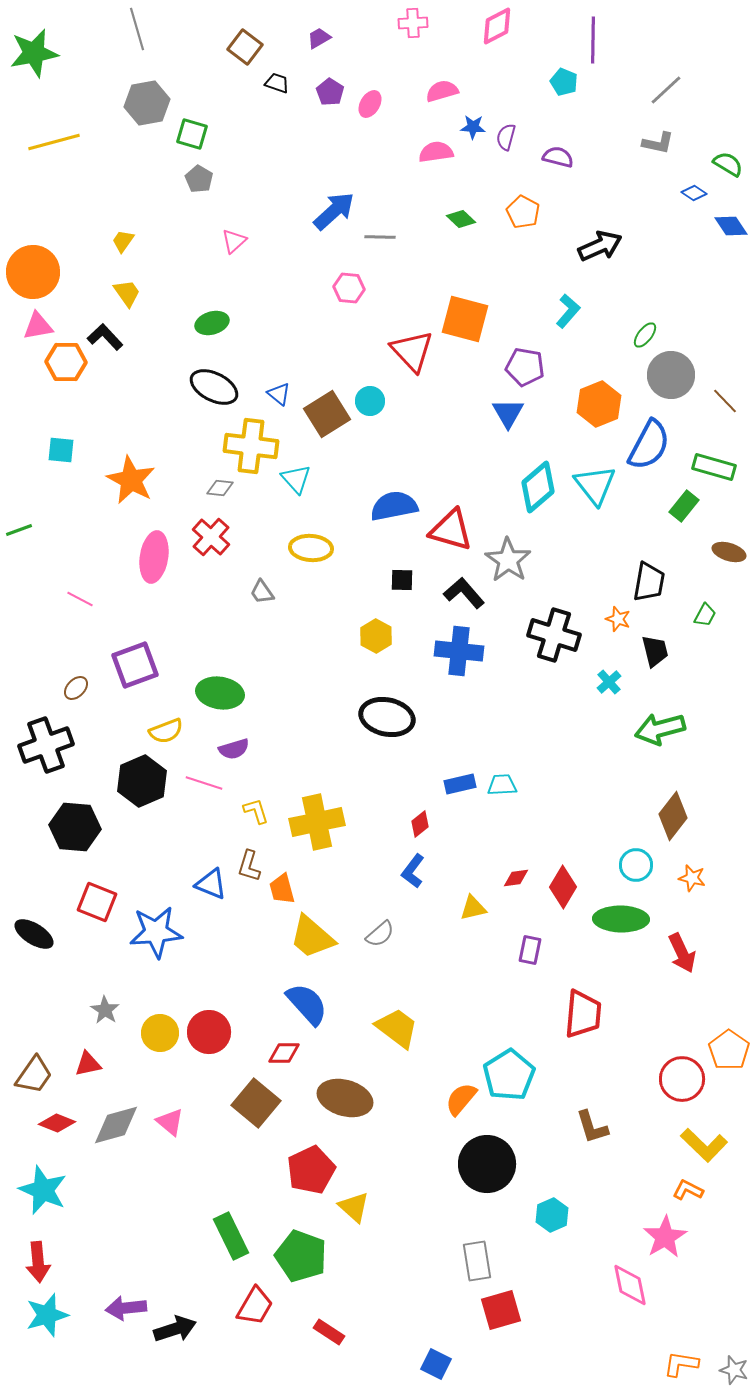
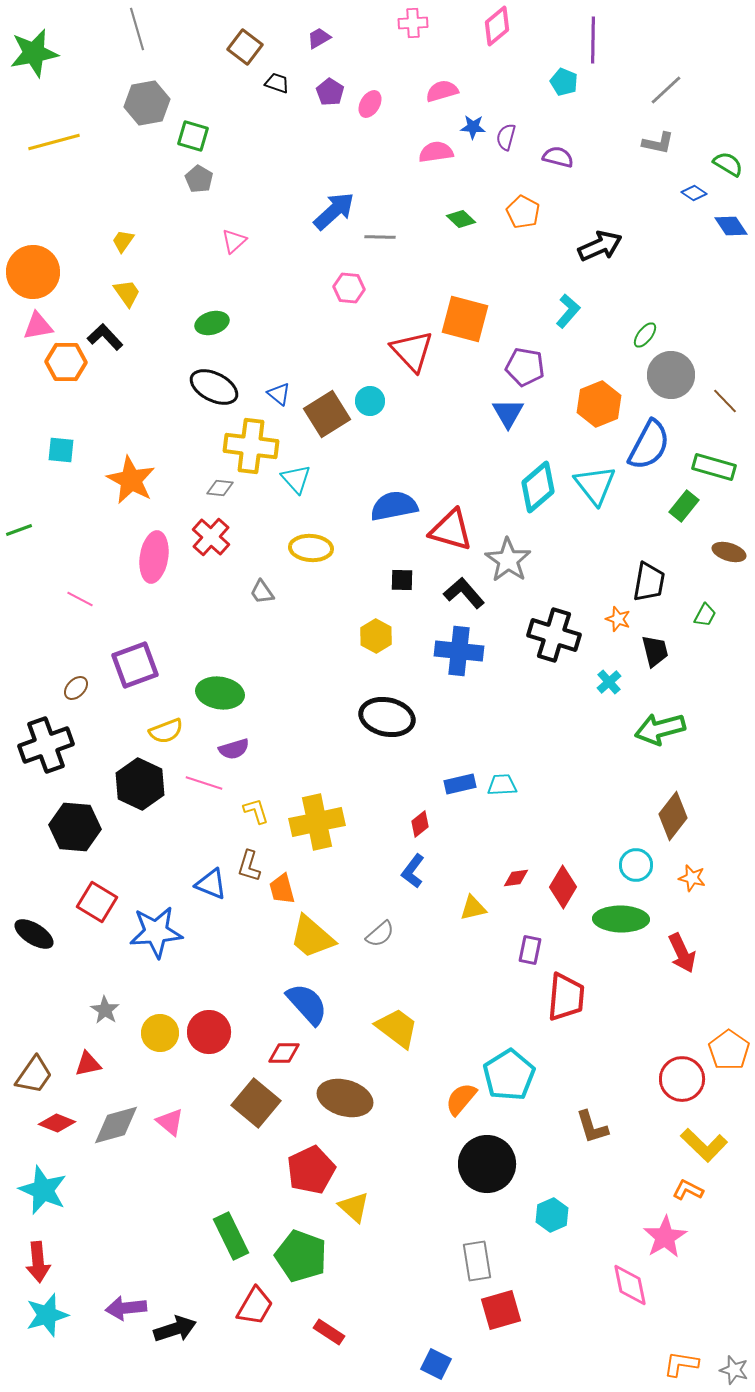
pink diamond at (497, 26): rotated 12 degrees counterclockwise
green square at (192, 134): moved 1 px right, 2 px down
black hexagon at (142, 781): moved 2 px left, 3 px down; rotated 12 degrees counterclockwise
red square at (97, 902): rotated 9 degrees clockwise
red trapezoid at (583, 1014): moved 17 px left, 17 px up
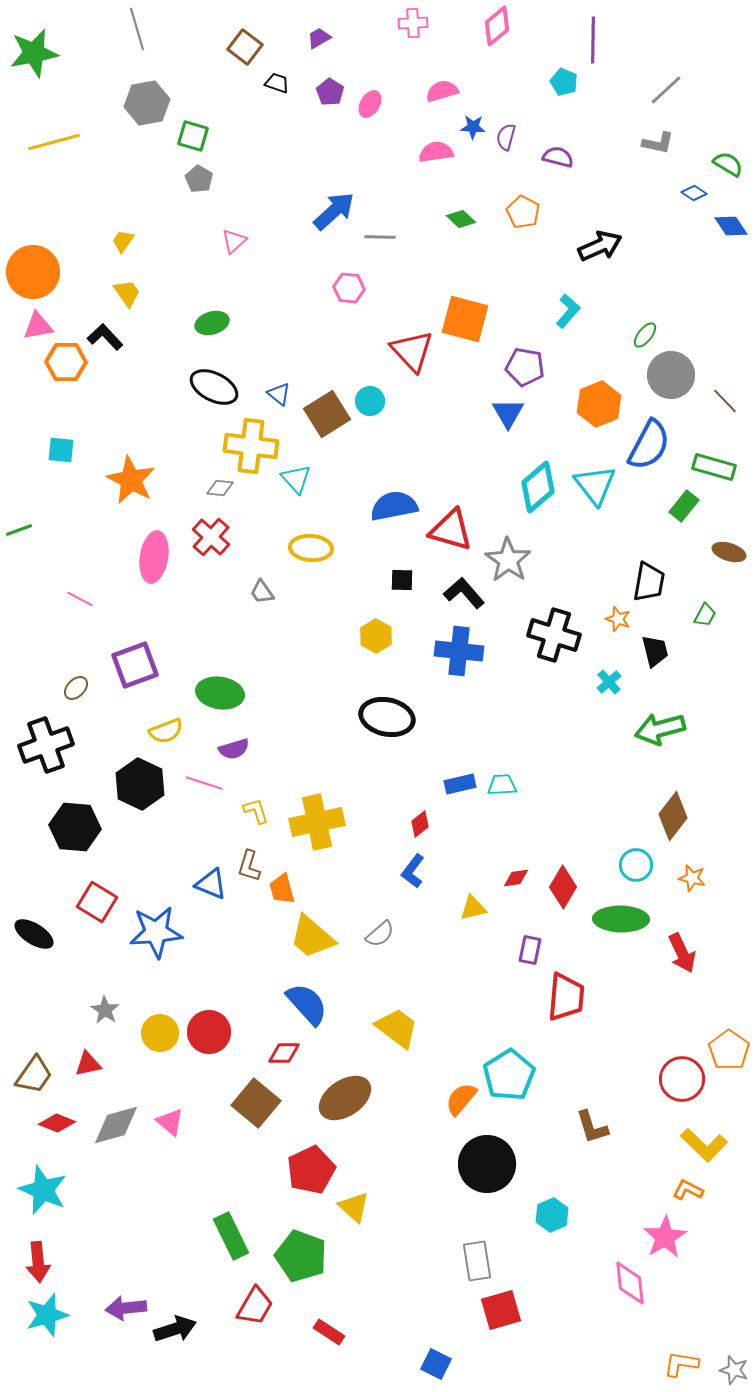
brown ellipse at (345, 1098): rotated 50 degrees counterclockwise
pink diamond at (630, 1285): moved 2 px up; rotated 6 degrees clockwise
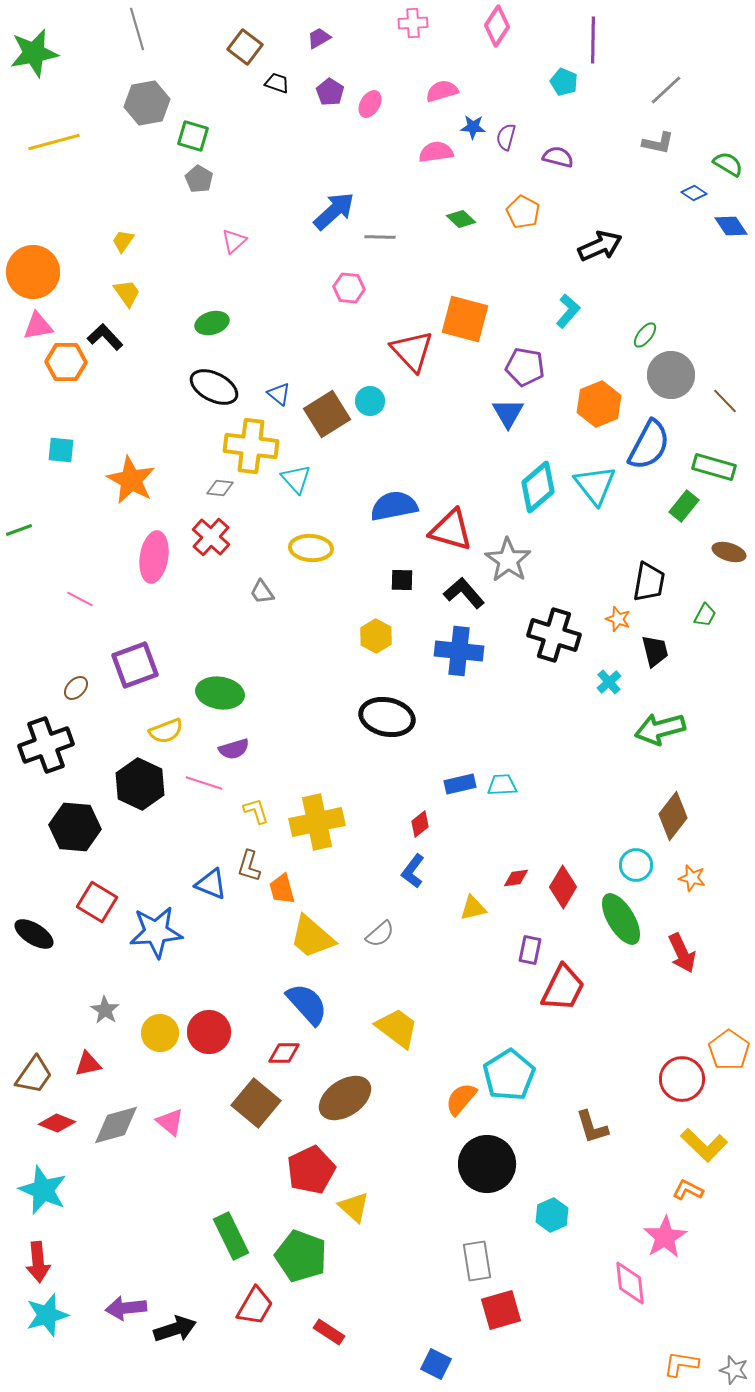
pink diamond at (497, 26): rotated 18 degrees counterclockwise
green ellipse at (621, 919): rotated 58 degrees clockwise
red trapezoid at (566, 997): moved 3 px left, 9 px up; rotated 21 degrees clockwise
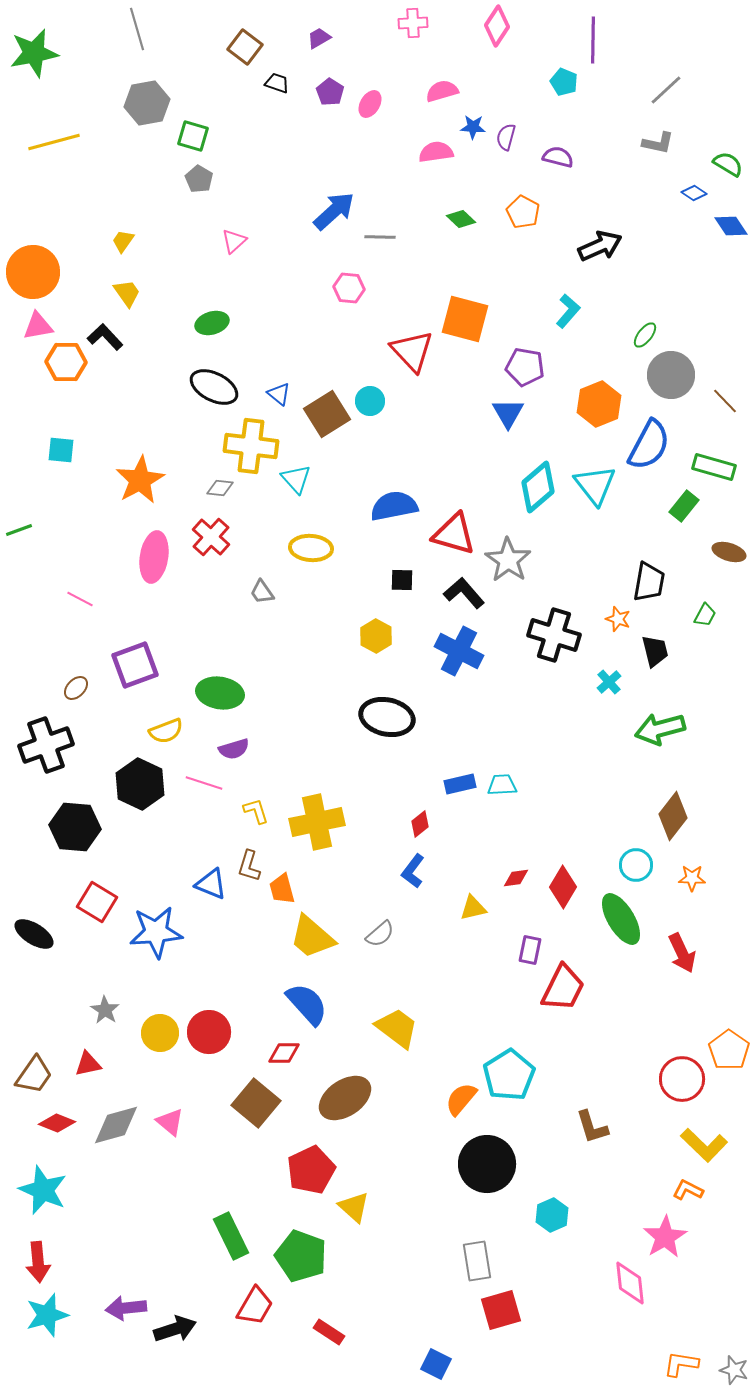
orange star at (131, 480): moved 9 px right; rotated 15 degrees clockwise
red triangle at (451, 530): moved 3 px right, 4 px down
blue cross at (459, 651): rotated 21 degrees clockwise
orange star at (692, 878): rotated 12 degrees counterclockwise
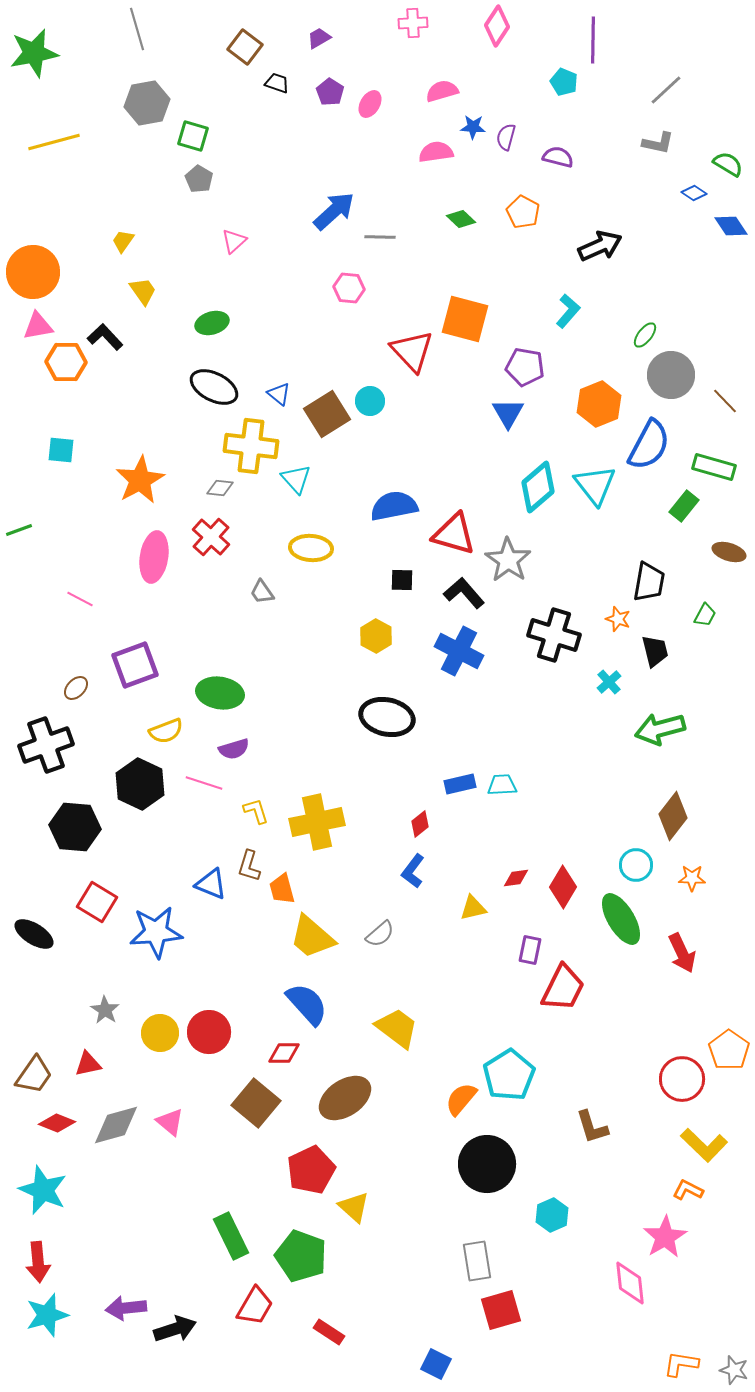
yellow trapezoid at (127, 293): moved 16 px right, 2 px up
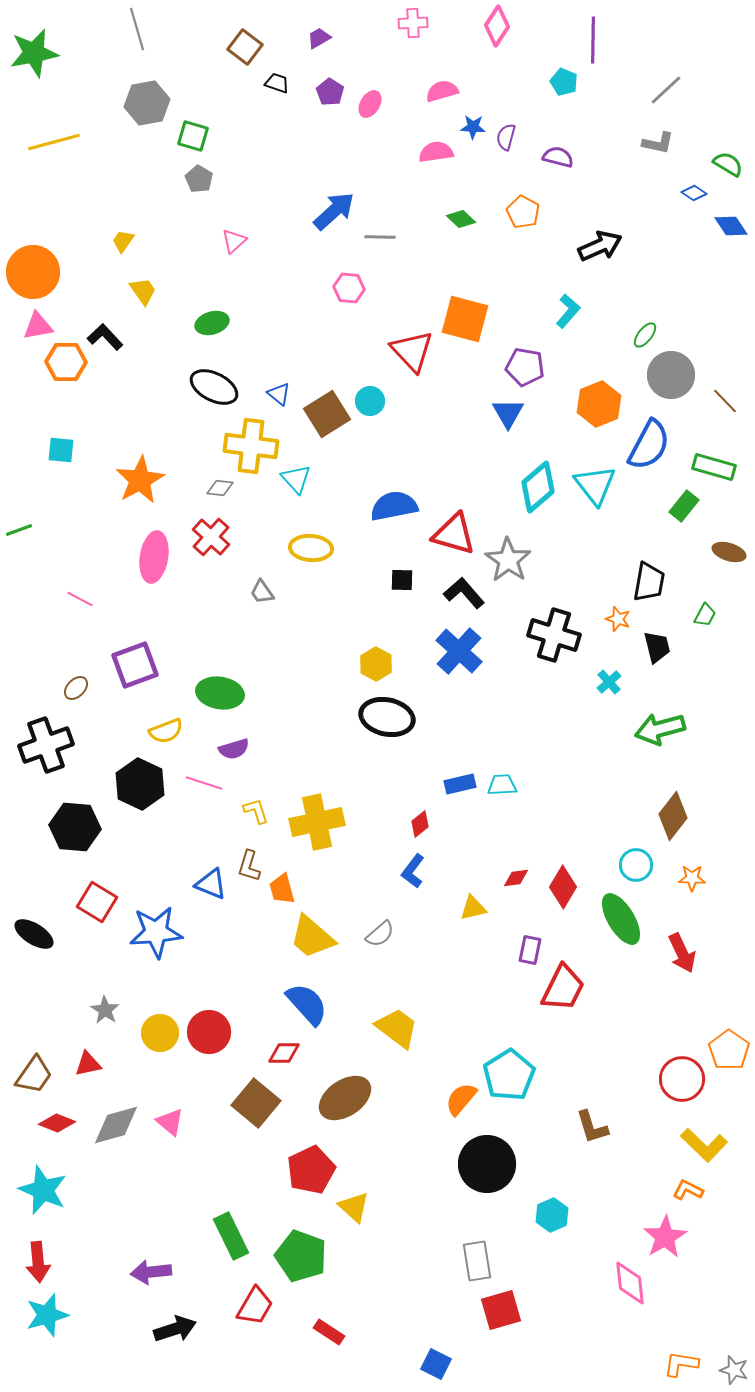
yellow hexagon at (376, 636): moved 28 px down
blue cross at (459, 651): rotated 15 degrees clockwise
black trapezoid at (655, 651): moved 2 px right, 4 px up
purple arrow at (126, 1308): moved 25 px right, 36 px up
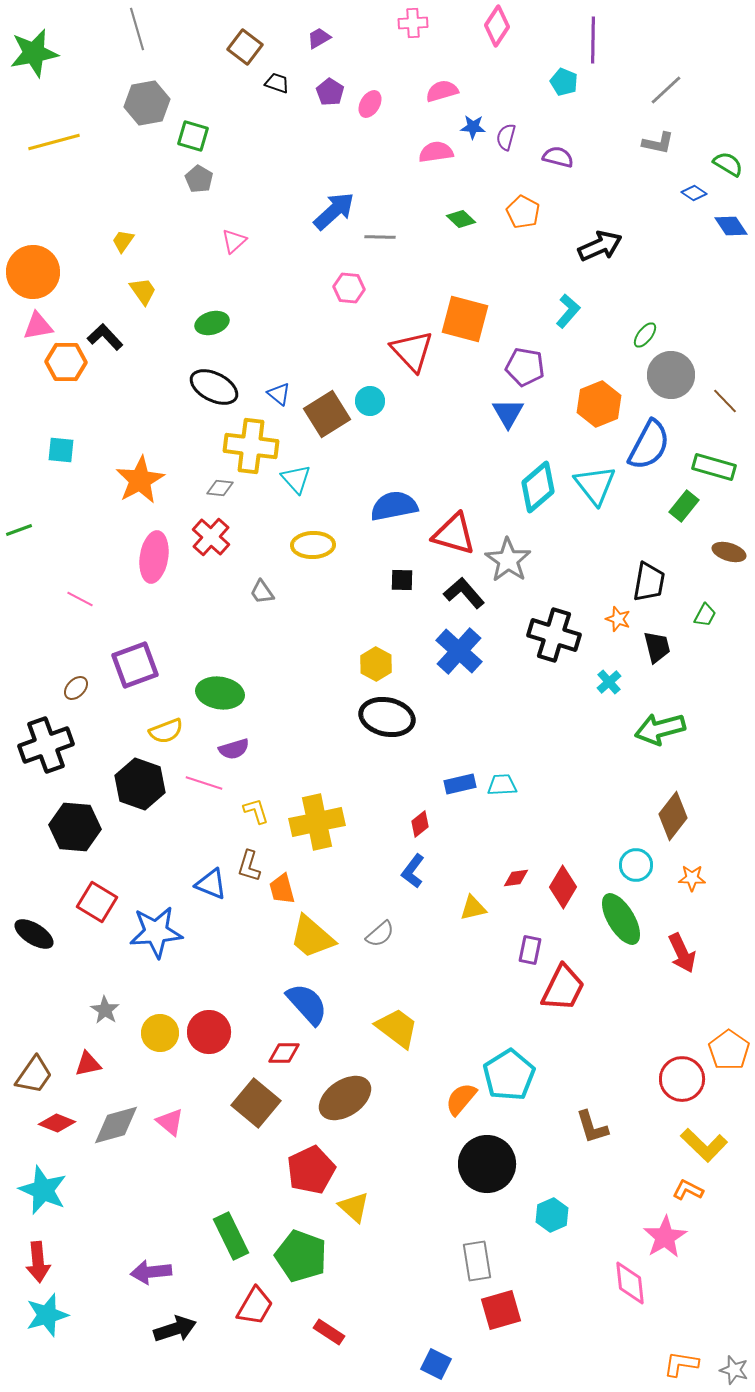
yellow ellipse at (311, 548): moved 2 px right, 3 px up; rotated 6 degrees counterclockwise
black hexagon at (140, 784): rotated 6 degrees counterclockwise
